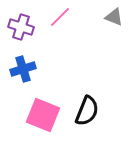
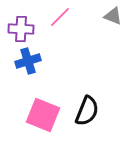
gray triangle: moved 1 px left, 1 px up
purple cross: moved 2 px down; rotated 15 degrees counterclockwise
blue cross: moved 5 px right, 8 px up
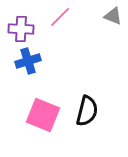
black semicircle: rotated 8 degrees counterclockwise
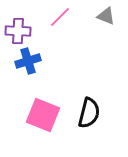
gray triangle: moved 7 px left
purple cross: moved 3 px left, 2 px down
black semicircle: moved 2 px right, 2 px down
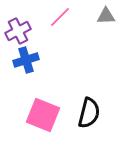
gray triangle: rotated 24 degrees counterclockwise
purple cross: rotated 30 degrees counterclockwise
blue cross: moved 2 px left, 1 px up
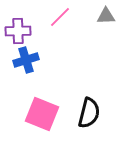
purple cross: rotated 25 degrees clockwise
pink square: moved 1 px left, 1 px up
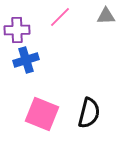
purple cross: moved 1 px left, 1 px up
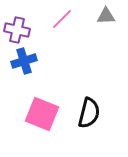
pink line: moved 2 px right, 2 px down
purple cross: rotated 15 degrees clockwise
blue cross: moved 2 px left, 1 px down
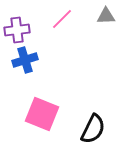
purple cross: rotated 20 degrees counterclockwise
blue cross: moved 1 px right, 1 px up
black semicircle: moved 4 px right, 16 px down; rotated 12 degrees clockwise
